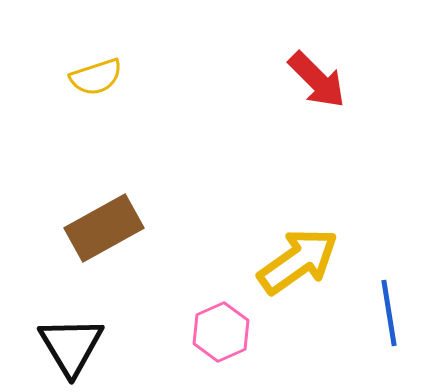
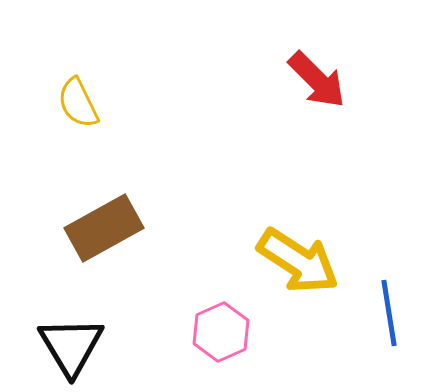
yellow semicircle: moved 18 px left, 26 px down; rotated 82 degrees clockwise
yellow arrow: rotated 68 degrees clockwise
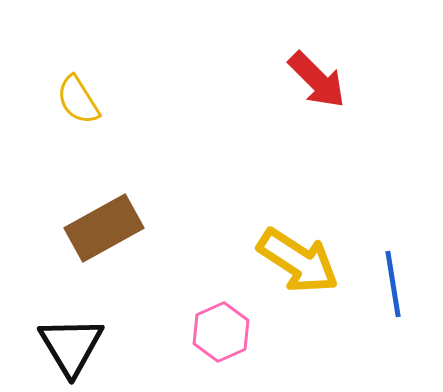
yellow semicircle: moved 3 px up; rotated 6 degrees counterclockwise
blue line: moved 4 px right, 29 px up
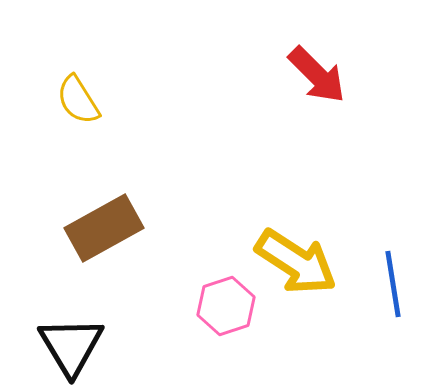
red arrow: moved 5 px up
yellow arrow: moved 2 px left, 1 px down
pink hexagon: moved 5 px right, 26 px up; rotated 6 degrees clockwise
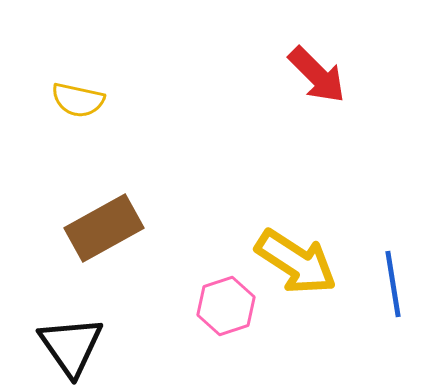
yellow semicircle: rotated 46 degrees counterclockwise
black triangle: rotated 4 degrees counterclockwise
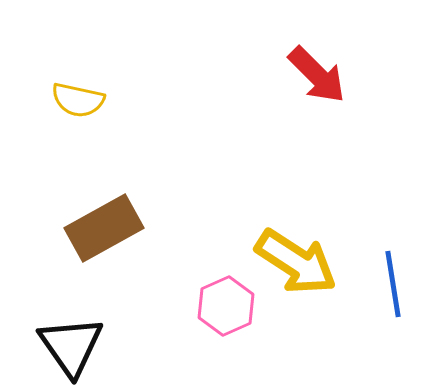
pink hexagon: rotated 6 degrees counterclockwise
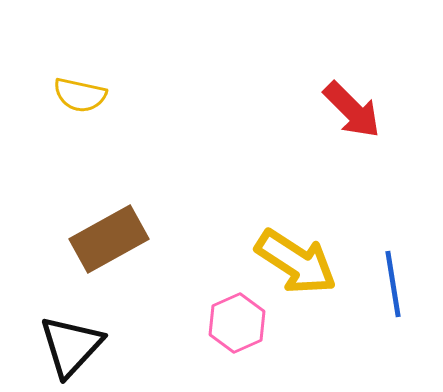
red arrow: moved 35 px right, 35 px down
yellow semicircle: moved 2 px right, 5 px up
brown rectangle: moved 5 px right, 11 px down
pink hexagon: moved 11 px right, 17 px down
black triangle: rotated 18 degrees clockwise
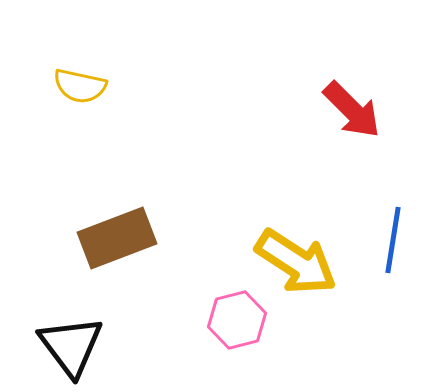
yellow semicircle: moved 9 px up
brown rectangle: moved 8 px right, 1 px up; rotated 8 degrees clockwise
blue line: moved 44 px up; rotated 18 degrees clockwise
pink hexagon: moved 3 px up; rotated 10 degrees clockwise
black triangle: rotated 20 degrees counterclockwise
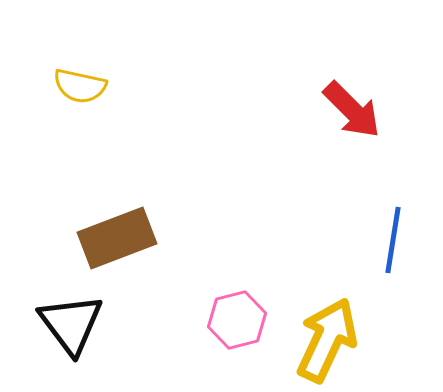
yellow arrow: moved 31 px right, 78 px down; rotated 98 degrees counterclockwise
black triangle: moved 22 px up
